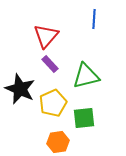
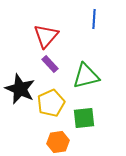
yellow pentagon: moved 2 px left
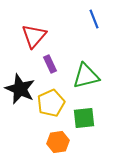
blue line: rotated 24 degrees counterclockwise
red triangle: moved 12 px left
purple rectangle: rotated 18 degrees clockwise
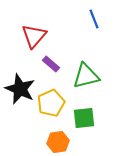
purple rectangle: moved 1 px right; rotated 24 degrees counterclockwise
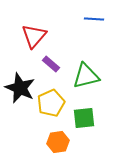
blue line: rotated 66 degrees counterclockwise
black star: moved 1 px up
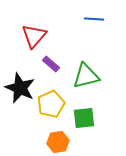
yellow pentagon: moved 1 px down
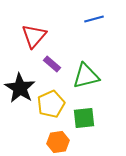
blue line: rotated 18 degrees counterclockwise
purple rectangle: moved 1 px right
black star: rotated 8 degrees clockwise
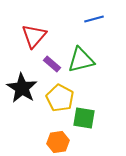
green triangle: moved 5 px left, 16 px up
black star: moved 2 px right
yellow pentagon: moved 9 px right, 6 px up; rotated 20 degrees counterclockwise
green square: rotated 15 degrees clockwise
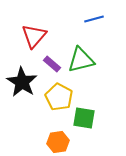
black star: moved 6 px up
yellow pentagon: moved 1 px left, 1 px up
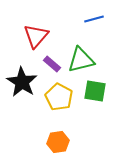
red triangle: moved 2 px right
green square: moved 11 px right, 27 px up
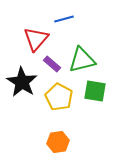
blue line: moved 30 px left
red triangle: moved 3 px down
green triangle: moved 1 px right
